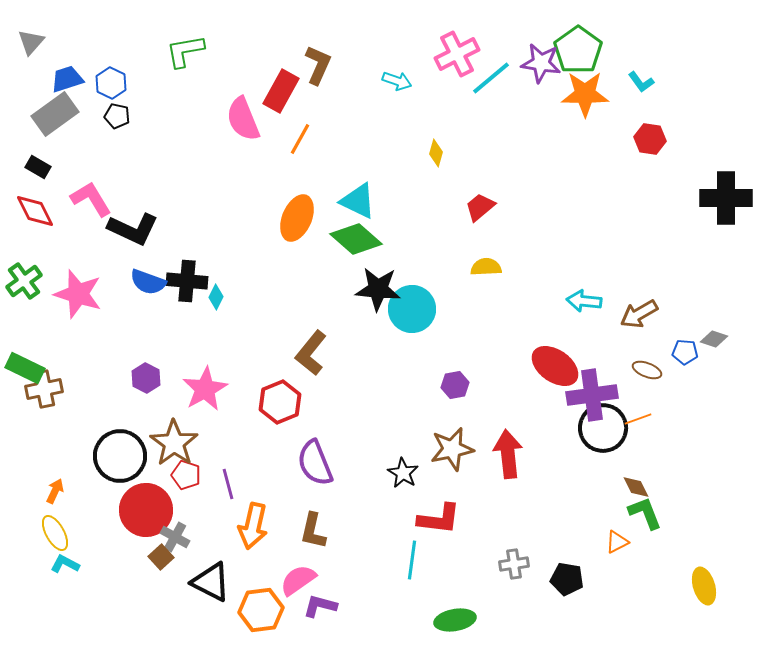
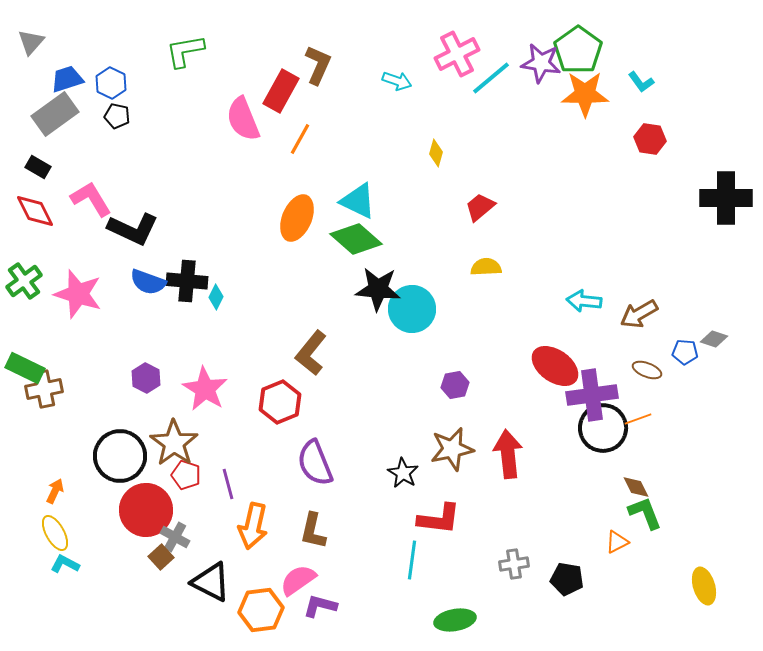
pink star at (205, 389): rotated 12 degrees counterclockwise
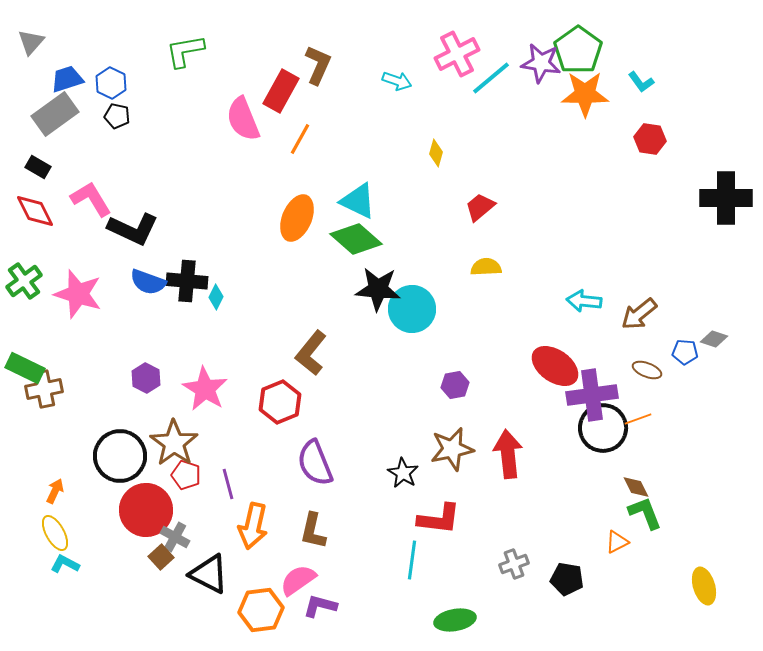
brown arrow at (639, 314): rotated 9 degrees counterclockwise
gray cross at (514, 564): rotated 12 degrees counterclockwise
black triangle at (211, 582): moved 2 px left, 8 px up
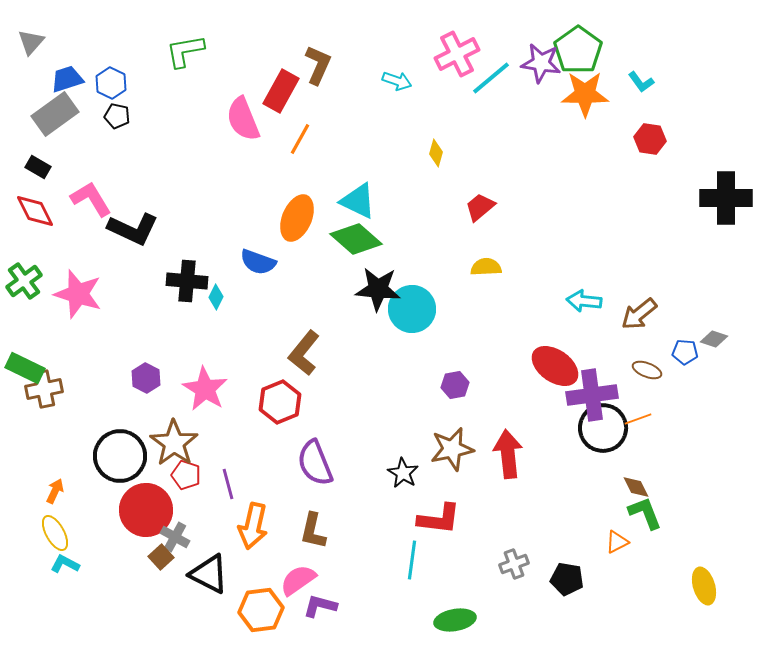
blue semicircle at (148, 282): moved 110 px right, 20 px up
brown L-shape at (311, 353): moved 7 px left
